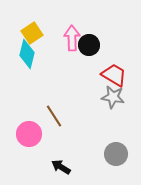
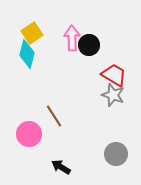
gray star: moved 2 px up; rotated 10 degrees clockwise
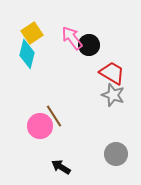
pink arrow: rotated 35 degrees counterclockwise
red trapezoid: moved 2 px left, 2 px up
pink circle: moved 11 px right, 8 px up
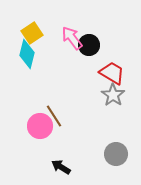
gray star: rotated 15 degrees clockwise
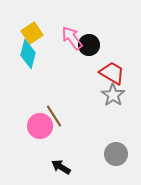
cyan diamond: moved 1 px right
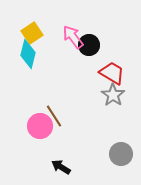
pink arrow: moved 1 px right, 1 px up
gray circle: moved 5 px right
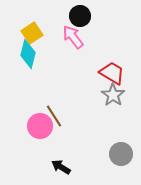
black circle: moved 9 px left, 29 px up
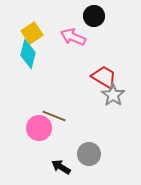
black circle: moved 14 px right
pink arrow: rotated 30 degrees counterclockwise
red trapezoid: moved 8 px left, 4 px down
brown line: rotated 35 degrees counterclockwise
pink circle: moved 1 px left, 2 px down
gray circle: moved 32 px left
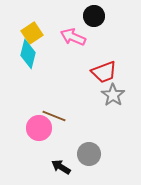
red trapezoid: moved 5 px up; rotated 128 degrees clockwise
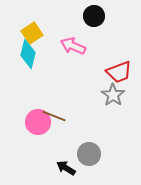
pink arrow: moved 9 px down
red trapezoid: moved 15 px right
pink circle: moved 1 px left, 6 px up
black arrow: moved 5 px right, 1 px down
